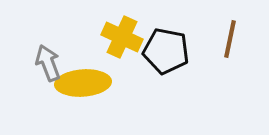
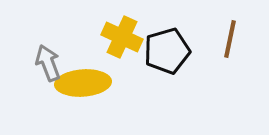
black pentagon: moved 1 px right; rotated 27 degrees counterclockwise
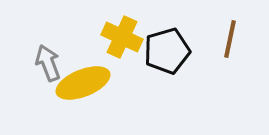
yellow ellipse: rotated 18 degrees counterclockwise
